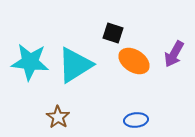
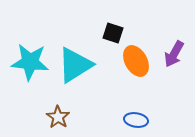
orange ellipse: moved 2 px right; rotated 28 degrees clockwise
blue ellipse: rotated 15 degrees clockwise
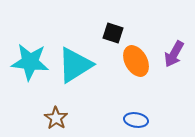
brown star: moved 2 px left, 1 px down
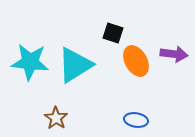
purple arrow: rotated 112 degrees counterclockwise
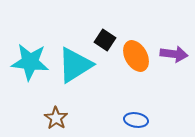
black square: moved 8 px left, 7 px down; rotated 15 degrees clockwise
orange ellipse: moved 5 px up
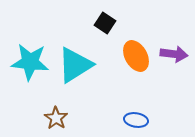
black square: moved 17 px up
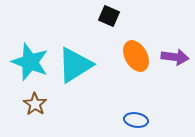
black square: moved 4 px right, 7 px up; rotated 10 degrees counterclockwise
purple arrow: moved 1 px right, 3 px down
cyan star: rotated 15 degrees clockwise
brown star: moved 21 px left, 14 px up
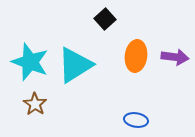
black square: moved 4 px left, 3 px down; rotated 25 degrees clockwise
orange ellipse: rotated 36 degrees clockwise
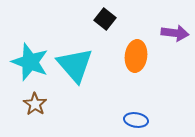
black square: rotated 10 degrees counterclockwise
purple arrow: moved 24 px up
cyan triangle: rotated 39 degrees counterclockwise
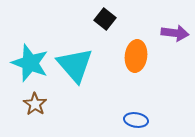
cyan star: moved 1 px down
